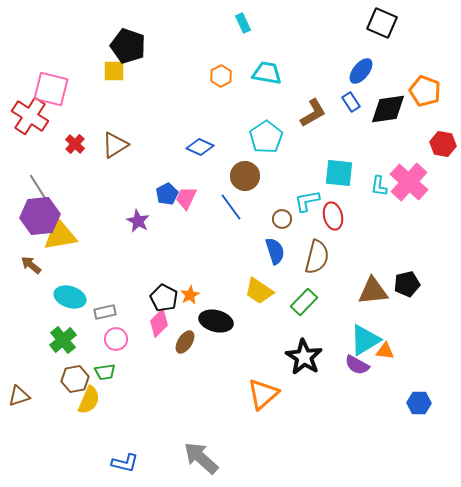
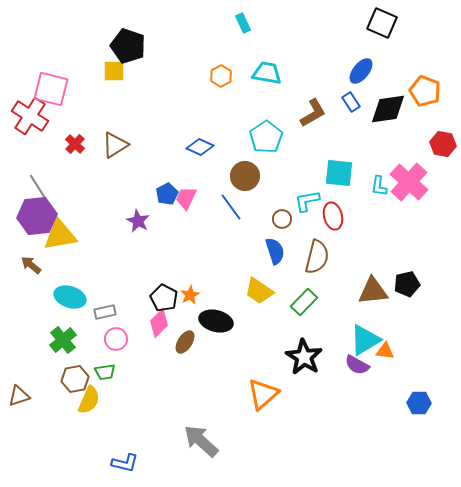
purple hexagon at (40, 216): moved 3 px left
gray arrow at (201, 458): moved 17 px up
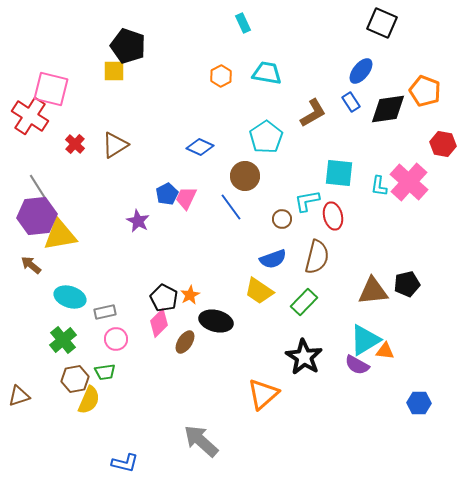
blue semicircle at (275, 251): moved 2 px left, 8 px down; rotated 88 degrees clockwise
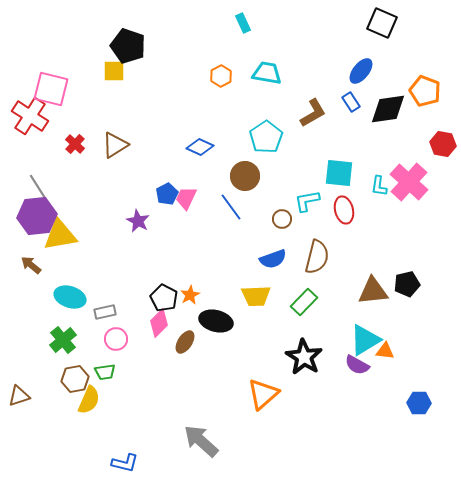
red ellipse at (333, 216): moved 11 px right, 6 px up
yellow trapezoid at (259, 291): moved 3 px left, 5 px down; rotated 36 degrees counterclockwise
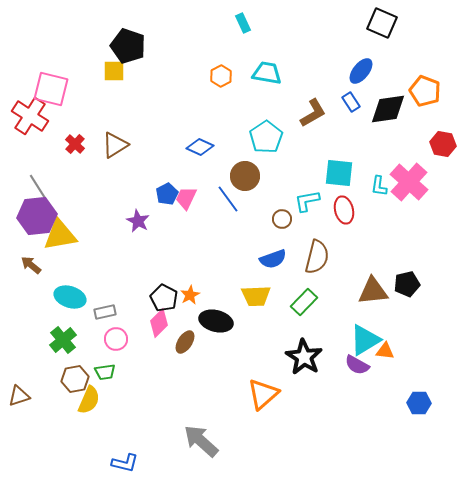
blue line at (231, 207): moved 3 px left, 8 px up
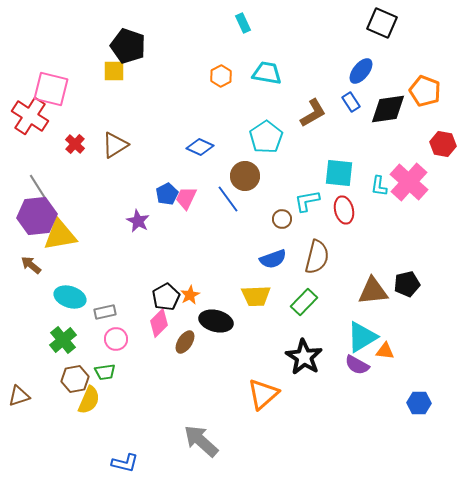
black pentagon at (164, 298): moved 2 px right, 1 px up; rotated 16 degrees clockwise
cyan triangle at (365, 340): moved 3 px left, 3 px up
